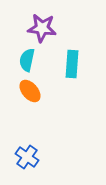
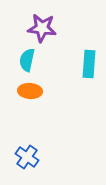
cyan rectangle: moved 17 px right
orange ellipse: rotated 45 degrees counterclockwise
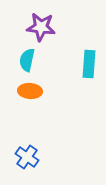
purple star: moved 1 px left, 1 px up
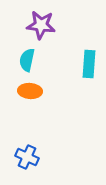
purple star: moved 2 px up
blue cross: rotated 10 degrees counterclockwise
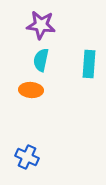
cyan semicircle: moved 14 px right
orange ellipse: moved 1 px right, 1 px up
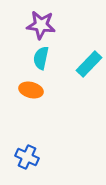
cyan semicircle: moved 2 px up
cyan rectangle: rotated 40 degrees clockwise
orange ellipse: rotated 10 degrees clockwise
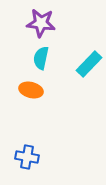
purple star: moved 2 px up
blue cross: rotated 15 degrees counterclockwise
